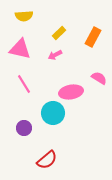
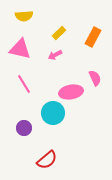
pink semicircle: moved 4 px left; rotated 35 degrees clockwise
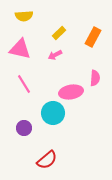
pink semicircle: rotated 28 degrees clockwise
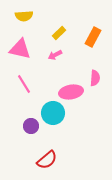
purple circle: moved 7 px right, 2 px up
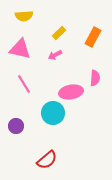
purple circle: moved 15 px left
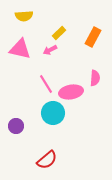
pink arrow: moved 5 px left, 5 px up
pink line: moved 22 px right
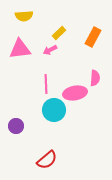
pink triangle: rotated 20 degrees counterclockwise
pink line: rotated 30 degrees clockwise
pink ellipse: moved 4 px right, 1 px down
cyan circle: moved 1 px right, 3 px up
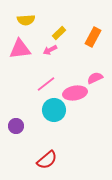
yellow semicircle: moved 2 px right, 4 px down
pink semicircle: rotated 119 degrees counterclockwise
pink line: rotated 54 degrees clockwise
